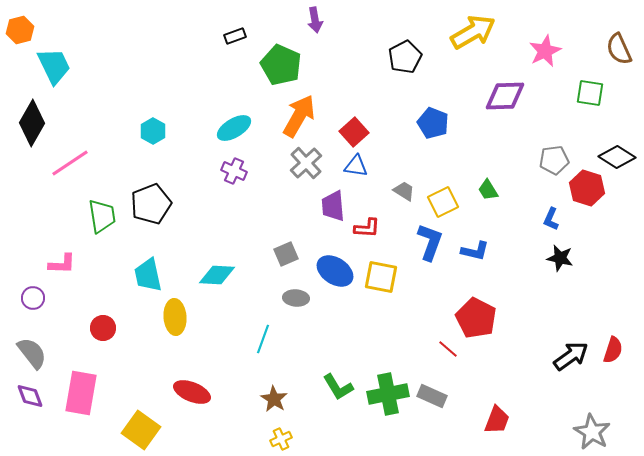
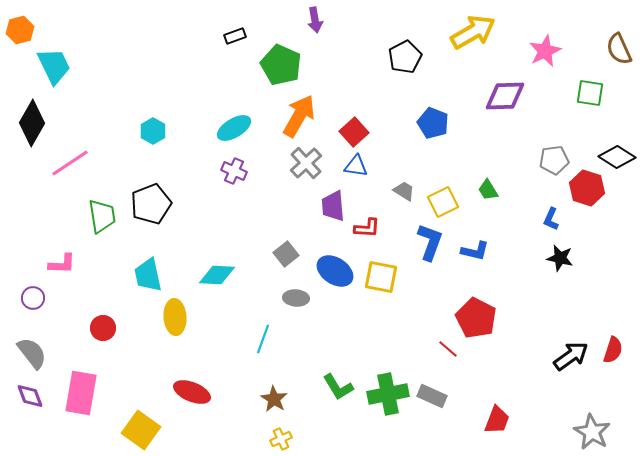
gray square at (286, 254): rotated 15 degrees counterclockwise
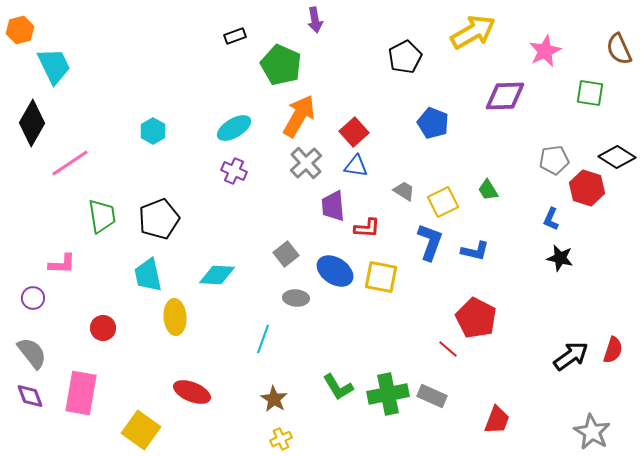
black pentagon at (151, 204): moved 8 px right, 15 px down
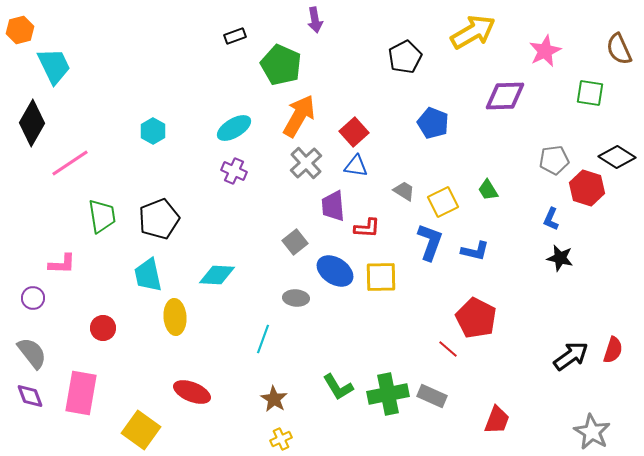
gray square at (286, 254): moved 9 px right, 12 px up
yellow square at (381, 277): rotated 12 degrees counterclockwise
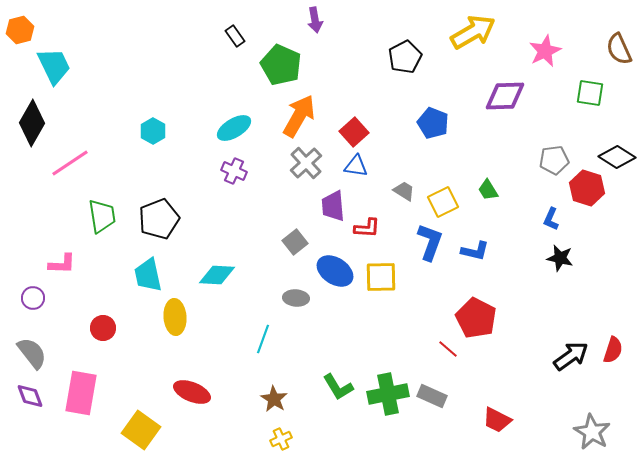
black rectangle at (235, 36): rotated 75 degrees clockwise
red trapezoid at (497, 420): rotated 96 degrees clockwise
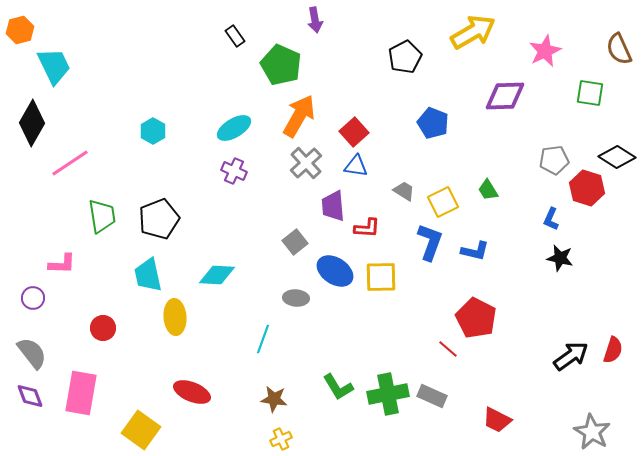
brown star at (274, 399): rotated 24 degrees counterclockwise
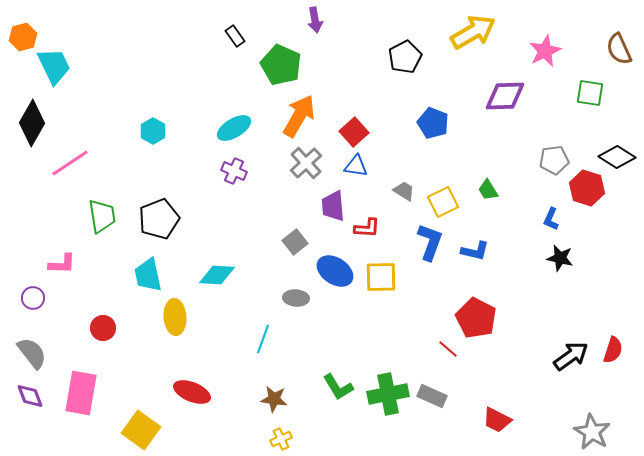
orange hexagon at (20, 30): moved 3 px right, 7 px down
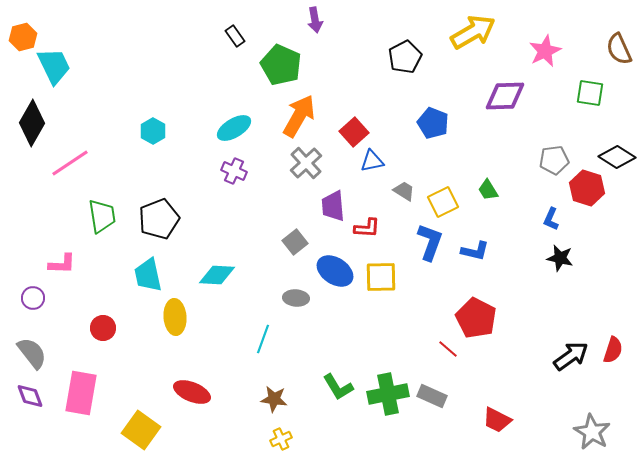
blue triangle at (356, 166): moved 16 px right, 5 px up; rotated 20 degrees counterclockwise
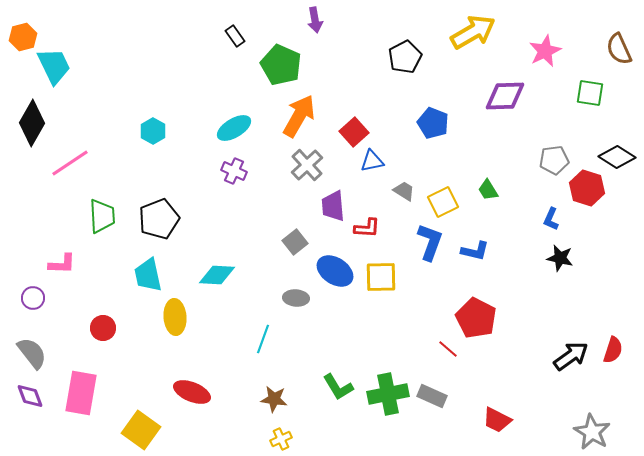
gray cross at (306, 163): moved 1 px right, 2 px down
green trapezoid at (102, 216): rotated 6 degrees clockwise
